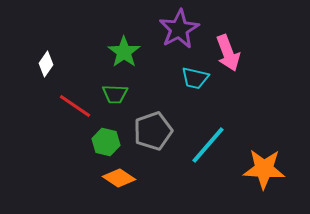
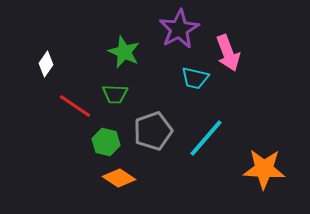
green star: rotated 12 degrees counterclockwise
cyan line: moved 2 px left, 7 px up
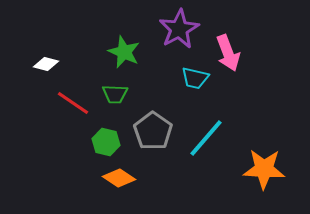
white diamond: rotated 70 degrees clockwise
red line: moved 2 px left, 3 px up
gray pentagon: rotated 18 degrees counterclockwise
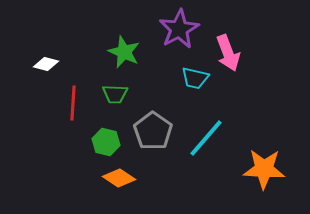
red line: rotated 60 degrees clockwise
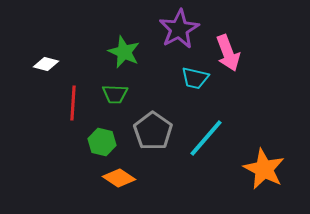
green hexagon: moved 4 px left
orange star: rotated 24 degrees clockwise
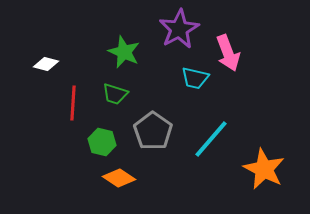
green trapezoid: rotated 16 degrees clockwise
cyan line: moved 5 px right, 1 px down
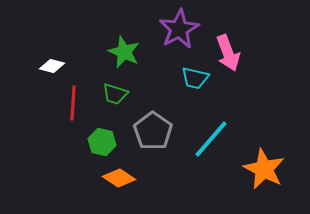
white diamond: moved 6 px right, 2 px down
